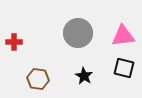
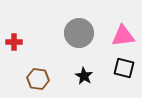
gray circle: moved 1 px right
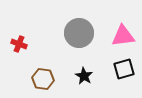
red cross: moved 5 px right, 2 px down; rotated 21 degrees clockwise
black square: moved 1 px down; rotated 30 degrees counterclockwise
brown hexagon: moved 5 px right
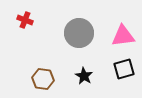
red cross: moved 6 px right, 24 px up
